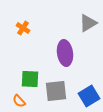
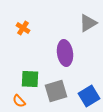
gray square: rotated 10 degrees counterclockwise
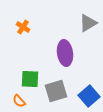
orange cross: moved 1 px up
blue square: rotated 10 degrees counterclockwise
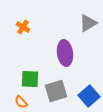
orange semicircle: moved 2 px right, 1 px down
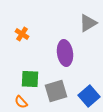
orange cross: moved 1 px left, 7 px down
